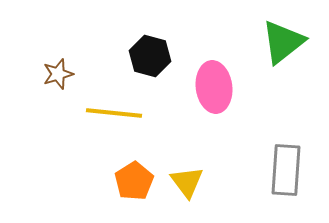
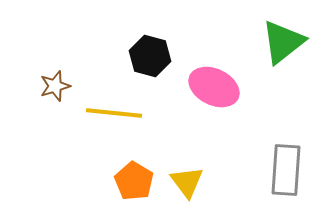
brown star: moved 3 px left, 12 px down
pink ellipse: rotated 57 degrees counterclockwise
orange pentagon: rotated 9 degrees counterclockwise
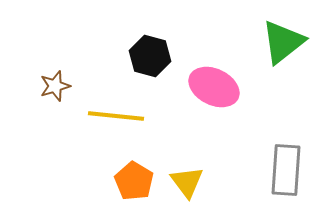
yellow line: moved 2 px right, 3 px down
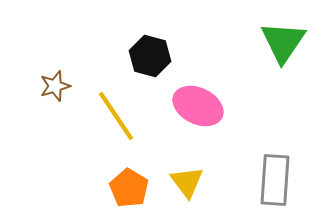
green triangle: rotated 18 degrees counterclockwise
pink ellipse: moved 16 px left, 19 px down
yellow line: rotated 50 degrees clockwise
gray rectangle: moved 11 px left, 10 px down
orange pentagon: moved 5 px left, 7 px down
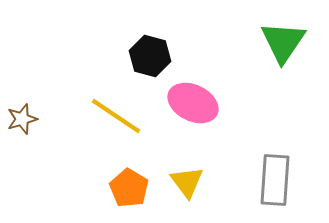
brown star: moved 33 px left, 33 px down
pink ellipse: moved 5 px left, 3 px up
yellow line: rotated 22 degrees counterclockwise
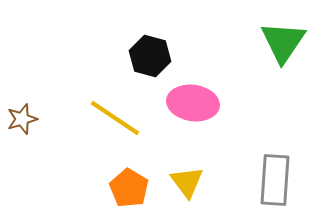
pink ellipse: rotated 18 degrees counterclockwise
yellow line: moved 1 px left, 2 px down
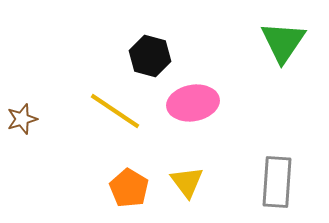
pink ellipse: rotated 18 degrees counterclockwise
yellow line: moved 7 px up
gray rectangle: moved 2 px right, 2 px down
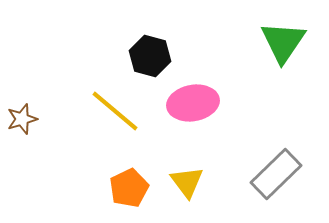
yellow line: rotated 6 degrees clockwise
gray rectangle: moved 1 px left, 8 px up; rotated 42 degrees clockwise
orange pentagon: rotated 15 degrees clockwise
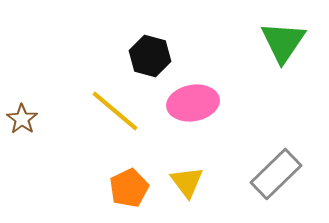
brown star: rotated 20 degrees counterclockwise
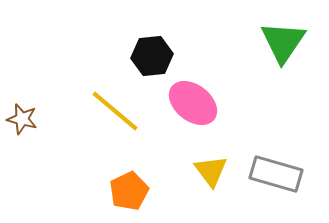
black hexagon: moved 2 px right; rotated 21 degrees counterclockwise
pink ellipse: rotated 48 degrees clockwise
brown star: rotated 20 degrees counterclockwise
gray rectangle: rotated 60 degrees clockwise
yellow triangle: moved 24 px right, 11 px up
orange pentagon: moved 3 px down
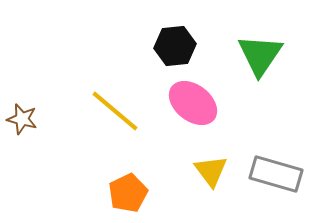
green triangle: moved 23 px left, 13 px down
black hexagon: moved 23 px right, 10 px up
orange pentagon: moved 1 px left, 2 px down
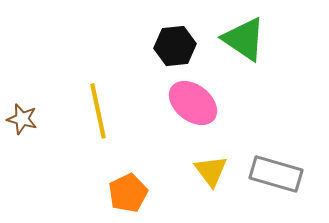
green triangle: moved 16 px left, 16 px up; rotated 30 degrees counterclockwise
yellow line: moved 17 px left; rotated 38 degrees clockwise
